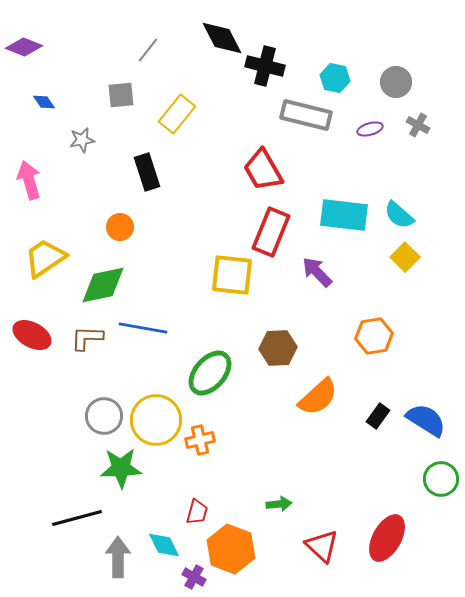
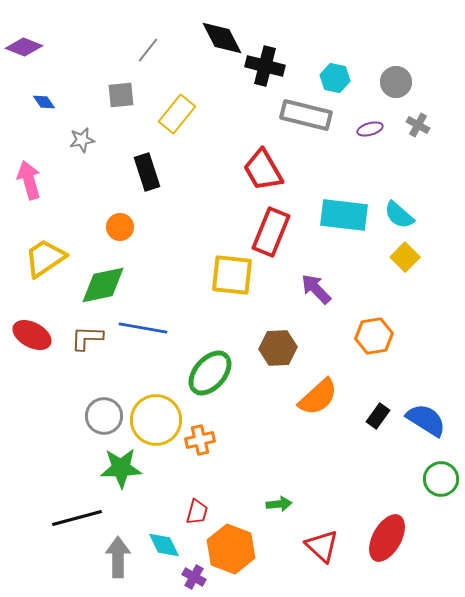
purple arrow at (317, 272): moved 1 px left, 17 px down
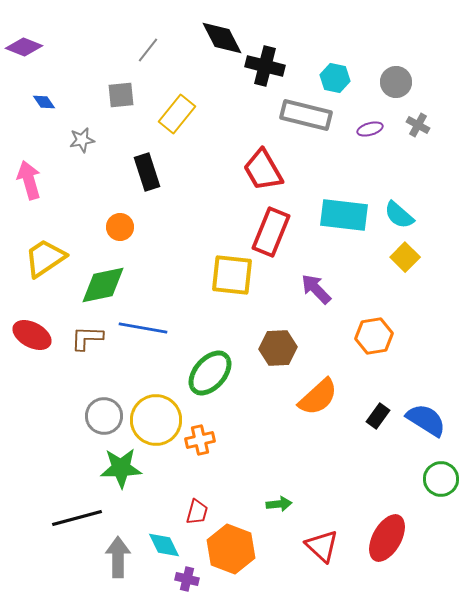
purple cross at (194, 577): moved 7 px left, 2 px down; rotated 15 degrees counterclockwise
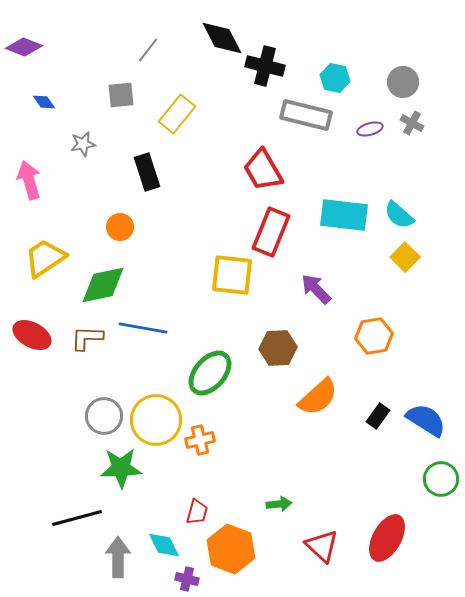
gray circle at (396, 82): moved 7 px right
gray cross at (418, 125): moved 6 px left, 2 px up
gray star at (82, 140): moved 1 px right, 4 px down
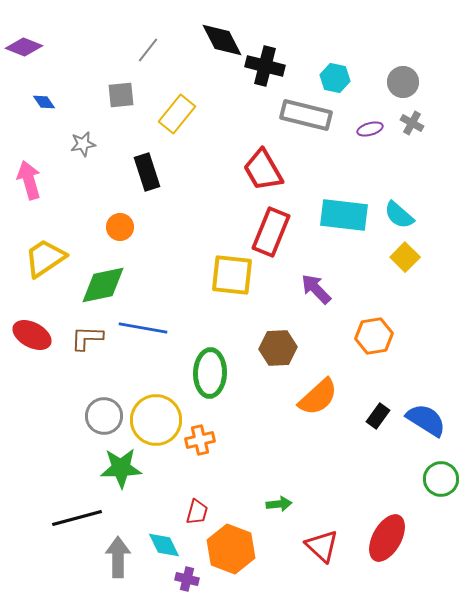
black diamond at (222, 38): moved 2 px down
green ellipse at (210, 373): rotated 39 degrees counterclockwise
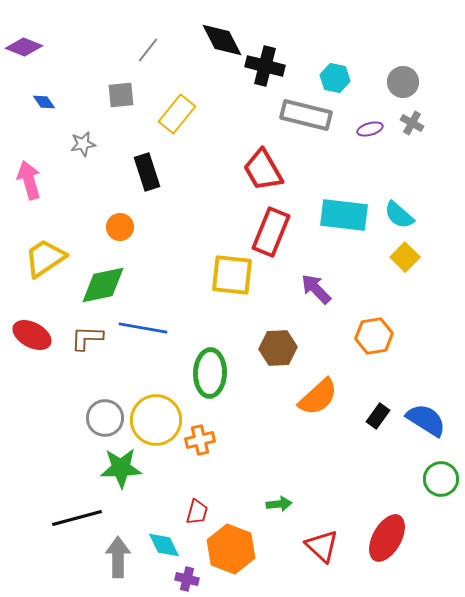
gray circle at (104, 416): moved 1 px right, 2 px down
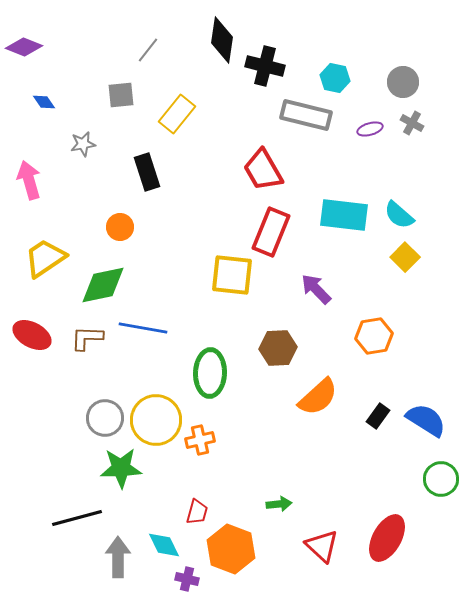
black diamond at (222, 40): rotated 36 degrees clockwise
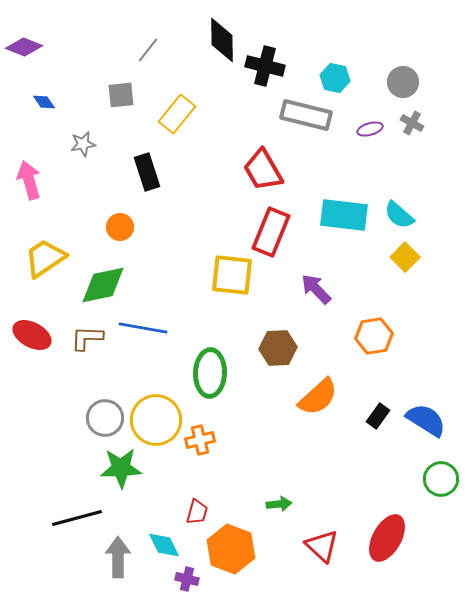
black diamond at (222, 40): rotated 9 degrees counterclockwise
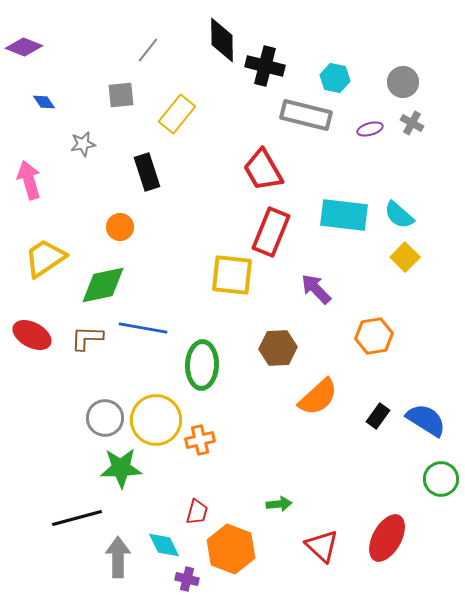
green ellipse at (210, 373): moved 8 px left, 8 px up
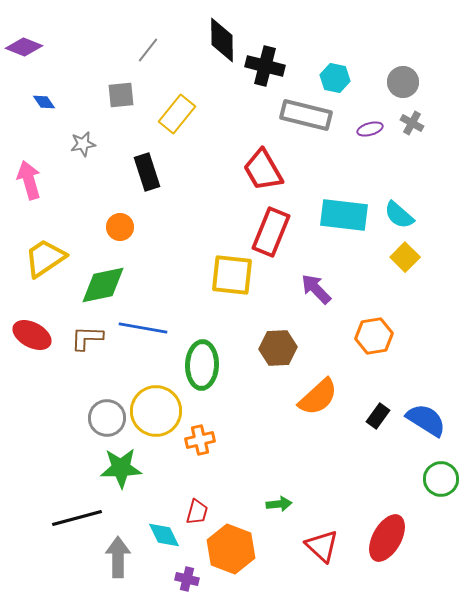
gray circle at (105, 418): moved 2 px right
yellow circle at (156, 420): moved 9 px up
cyan diamond at (164, 545): moved 10 px up
